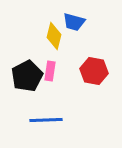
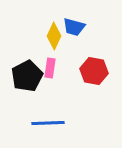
blue trapezoid: moved 5 px down
yellow diamond: rotated 12 degrees clockwise
pink rectangle: moved 3 px up
blue line: moved 2 px right, 3 px down
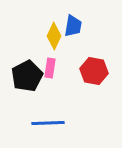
blue trapezoid: moved 1 px left, 1 px up; rotated 95 degrees counterclockwise
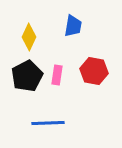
yellow diamond: moved 25 px left, 1 px down
pink rectangle: moved 7 px right, 7 px down
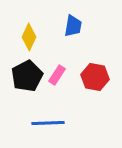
red hexagon: moved 1 px right, 6 px down
pink rectangle: rotated 24 degrees clockwise
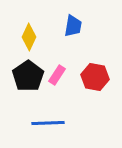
black pentagon: moved 1 px right; rotated 8 degrees counterclockwise
